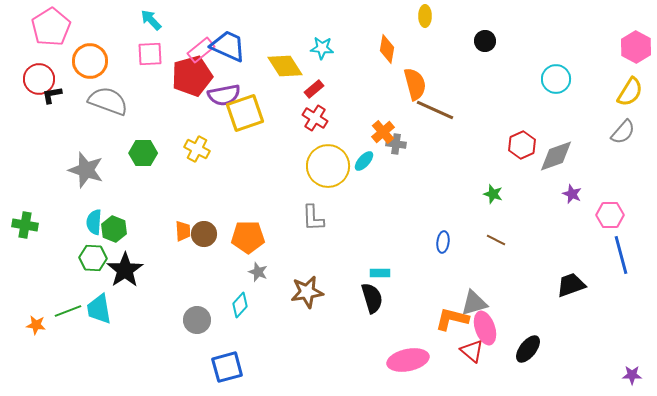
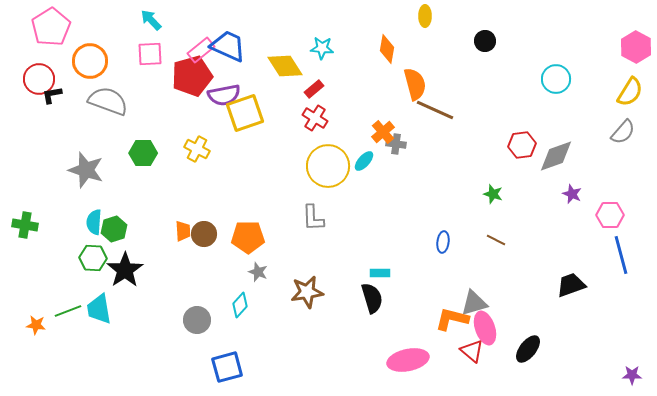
red hexagon at (522, 145): rotated 16 degrees clockwise
green hexagon at (114, 229): rotated 20 degrees clockwise
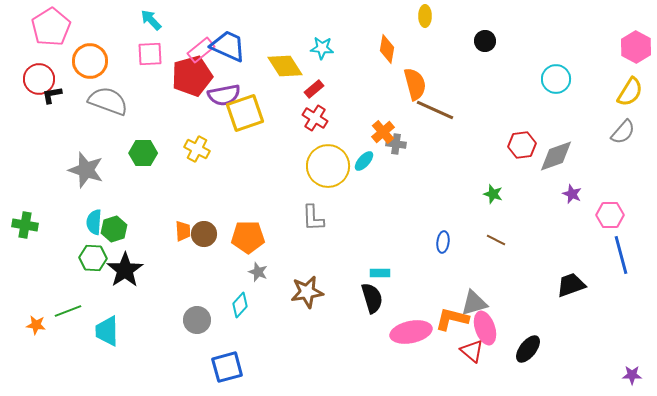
cyan trapezoid at (99, 309): moved 8 px right, 22 px down; rotated 8 degrees clockwise
pink ellipse at (408, 360): moved 3 px right, 28 px up
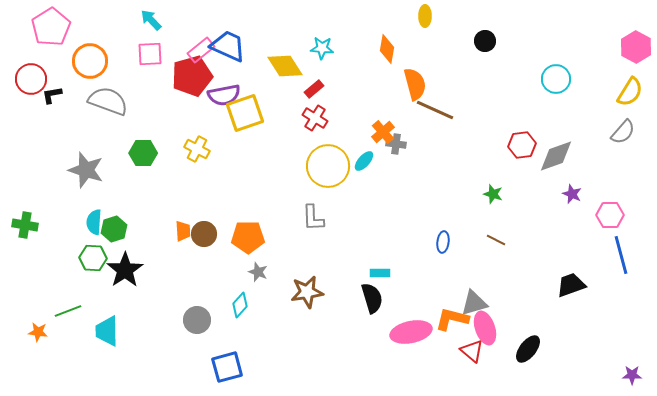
red circle at (39, 79): moved 8 px left
orange star at (36, 325): moved 2 px right, 7 px down
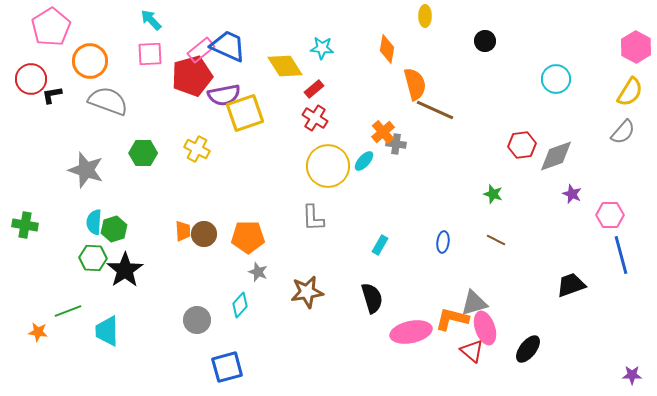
cyan rectangle at (380, 273): moved 28 px up; rotated 60 degrees counterclockwise
